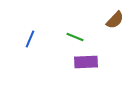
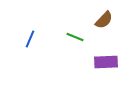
brown semicircle: moved 11 px left
purple rectangle: moved 20 px right
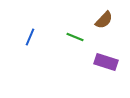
blue line: moved 2 px up
purple rectangle: rotated 20 degrees clockwise
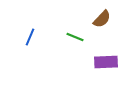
brown semicircle: moved 2 px left, 1 px up
purple rectangle: rotated 20 degrees counterclockwise
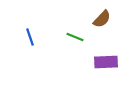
blue line: rotated 42 degrees counterclockwise
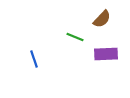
blue line: moved 4 px right, 22 px down
purple rectangle: moved 8 px up
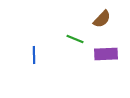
green line: moved 2 px down
blue line: moved 4 px up; rotated 18 degrees clockwise
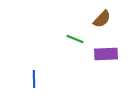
blue line: moved 24 px down
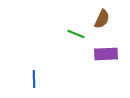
brown semicircle: rotated 18 degrees counterclockwise
green line: moved 1 px right, 5 px up
